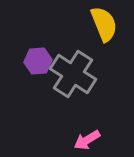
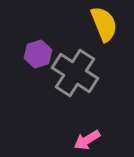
purple hexagon: moved 7 px up; rotated 12 degrees counterclockwise
gray cross: moved 2 px right, 1 px up
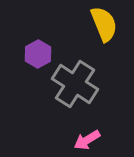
purple hexagon: rotated 12 degrees counterclockwise
gray cross: moved 11 px down
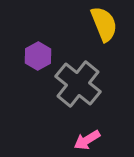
purple hexagon: moved 2 px down
gray cross: moved 3 px right; rotated 6 degrees clockwise
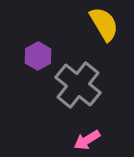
yellow semicircle: rotated 9 degrees counterclockwise
gray cross: moved 1 px down
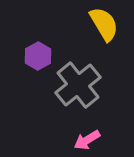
gray cross: rotated 12 degrees clockwise
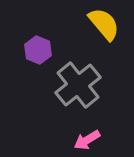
yellow semicircle: rotated 9 degrees counterclockwise
purple hexagon: moved 6 px up; rotated 8 degrees counterclockwise
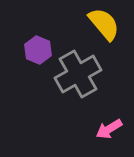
gray cross: moved 11 px up; rotated 9 degrees clockwise
pink arrow: moved 22 px right, 11 px up
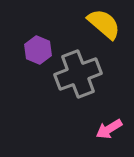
yellow semicircle: rotated 9 degrees counterclockwise
gray cross: rotated 9 degrees clockwise
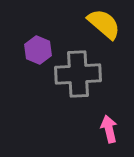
gray cross: rotated 18 degrees clockwise
pink arrow: rotated 108 degrees clockwise
